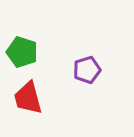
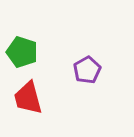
purple pentagon: rotated 12 degrees counterclockwise
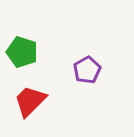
red trapezoid: moved 2 px right, 3 px down; rotated 60 degrees clockwise
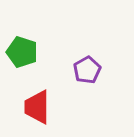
red trapezoid: moved 7 px right, 6 px down; rotated 45 degrees counterclockwise
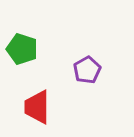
green pentagon: moved 3 px up
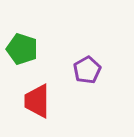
red trapezoid: moved 6 px up
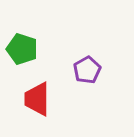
red trapezoid: moved 2 px up
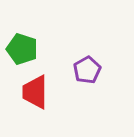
red trapezoid: moved 2 px left, 7 px up
